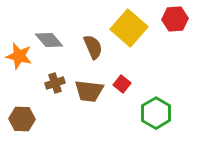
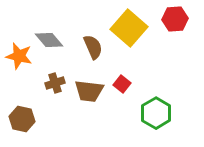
brown hexagon: rotated 10 degrees clockwise
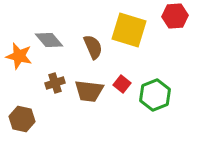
red hexagon: moved 3 px up
yellow square: moved 2 px down; rotated 24 degrees counterclockwise
green hexagon: moved 1 px left, 18 px up; rotated 8 degrees clockwise
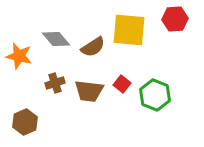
red hexagon: moved 3 px down
yellow square: rotated 12 degrees counterclockwise
gray diamond: moved 7 px right, 1 px up
brown semicircle: rotated 80 degrees clockwise
green hexagon: rotated 16 degrees counterclockwise
brown hexagon: moved 3 px right, 3 px down; rotated 25 degrees clockwise
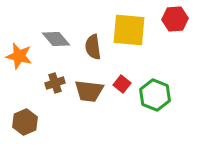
brown semicircle: rotated 115 degrees clockwise
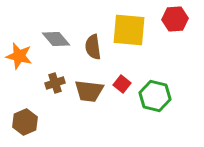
green hexagon: moved 1 px down; rotated 8 degrees counterclockwise
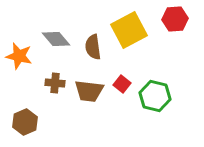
yellow square: rotated 33 degrees counterclockwise
brown cross: rotated 24 degrees clockwise
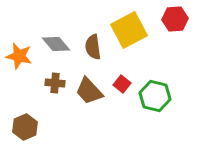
gray diamond: moved 5 px down
brown trapezoid: rotated 40 degrees clockwise
brown hexagon: moved 5 px down
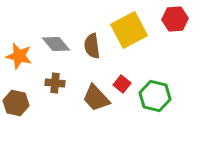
brown semicircle: moved 1 px left, 1 px up
brown trapezoid: moved 7 px right, 7 px down
brown hexagon: moved 9 px left, 24 px up; rotated 25 degrees counterclockwise
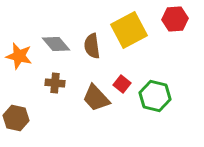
brown hexagon: moved 15 px down
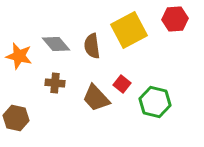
green hexagon: moved 6 px down
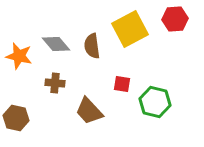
yellow square: moved 1 px right, 1 px up
red square: rotated 30 degrees counterclockwise
brown trapezoid: moved 7 px left, 13 px down
